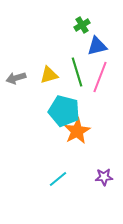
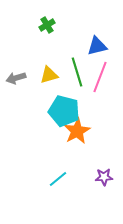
green cross: moved 35 px left
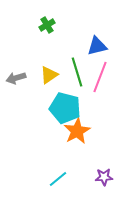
yellow triangle: rotated 18 degrees counterclockwise
cyan pentagon: moved 1 px right, 3 px up
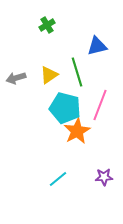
pink line: moved 28 px down
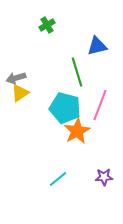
yellow triangle: moved 29 px left, 18 px down
